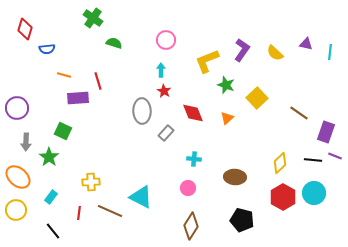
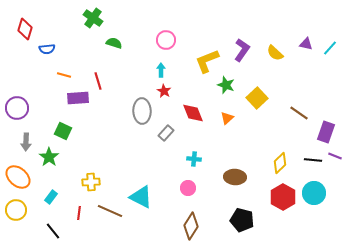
cyan line at (330, 52): moved 4 px up; rotated 35 degrees clockwise
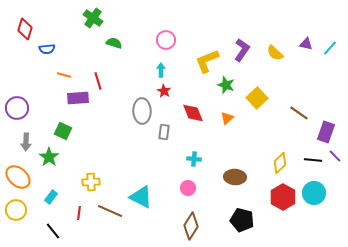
gray rectangle at (166, 133): moved 2 px left, 1 px up; rotated 35 degrees counterclockwise
purple line at (335, 156): rotated 24 degrees clockwise
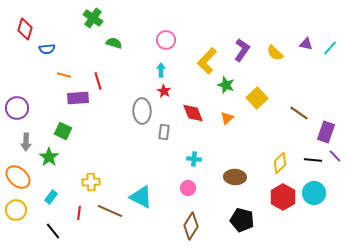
yellow L-shape at (207, 61): rotated 24 degrees counterclockwise
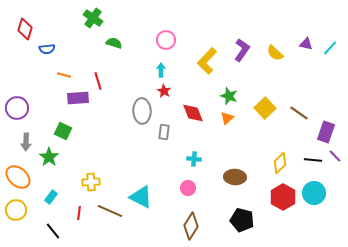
green star at (226, 85): moved 3 px right, 11 px down
yellow square at (257, 98): moved 8 px right, 10 px down
